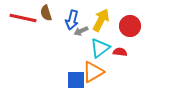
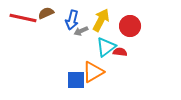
brown semicircle: rotated 84 degrees clockwise
cyan triangle: moved 6 px right, 1 px up
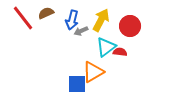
red line: rotated 40 degrees clockwise
blue square: moved 1 px right, 4 px down
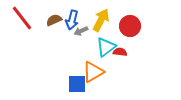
brown semicircle: moved 8 px right, 7 px down
red line: moved 1 px left
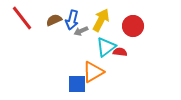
red circle: moved 3 px right
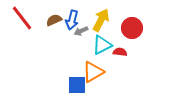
red circle: moved 1 px left, 2 px down
cyan triangle: moved 4 px left, 2 px up; rotated 10 degrees clockwise
blue square: moved 1 px down
